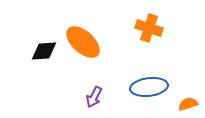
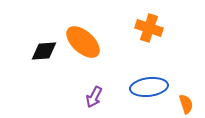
orange semicircle: moved 2 px left; rotated 90 degrees clockwise
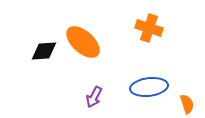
orange semicircle: moved 1 px right
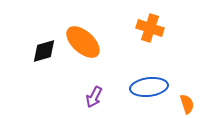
orange cross: moved 1 px right
black diamond: rotated 12 degrees counterclockwise
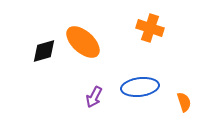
blue ellipse: moved 9 px left
orange semicircle: moved 3 px left, 2 px up
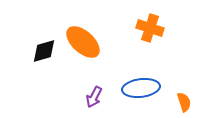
blue ellipse: moved 1 px right, 1 px down
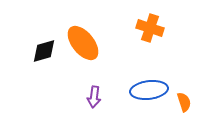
orange ellipse: moved 1 px down; rotated 9 degrees clockwise
blue ellipse: moved 8 px right, 2 px down
purple arrow: rotated 20 degrees counterclockwise
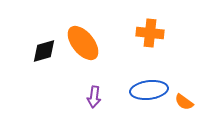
orange cross: moved 5 px down; rotated 12 degrees counterclockwise
orange semicircle: rotated 144 degrees clockwise
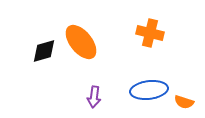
orange cross: rotated 8 degrees clockwise
orange ellipse: moved 2 px left, 1 px up
orange semicircle: rotated 18 degrees counterclockwise
